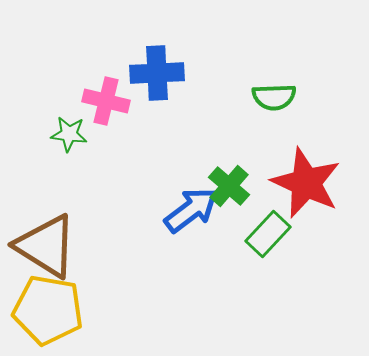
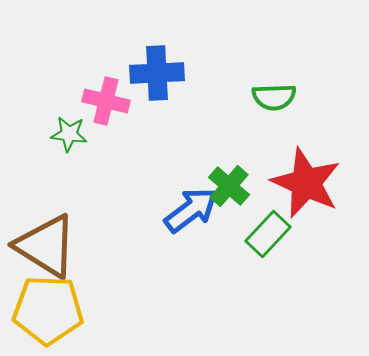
yellow pentagon: rotated 8 degrees counterclockwise
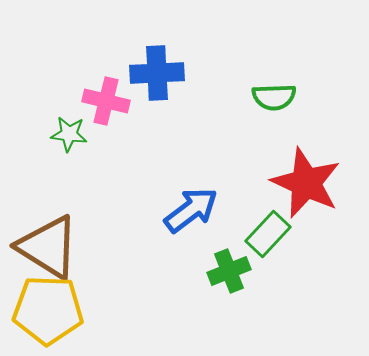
green cross: moved 85 px down; rotated 27 degrees clockwise
brown triangle: moved 2 px right, 1 px down
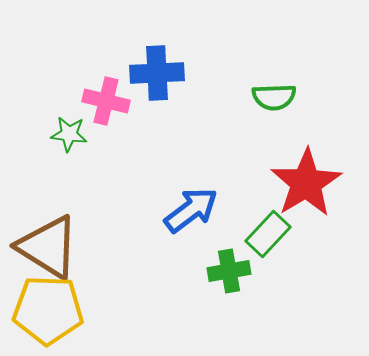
red star: rotated 16 degrees clockwise
green cross: rotated 12 degrees clockwise
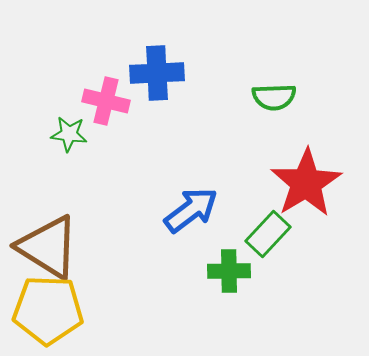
green cross: rotated 9 degrees clockwise
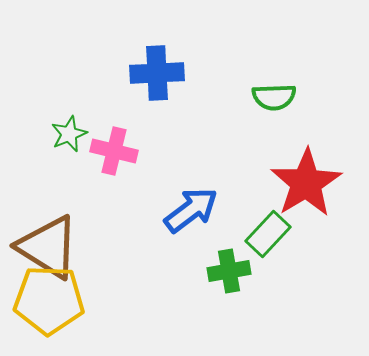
pink cross: moved 8 px right, 50 px down
green star: rotated 30 degrees counterclockwise
green cross: rotated 9 degrees counterclockwise
yellow pentagon: moved 1 px right, 10 px up
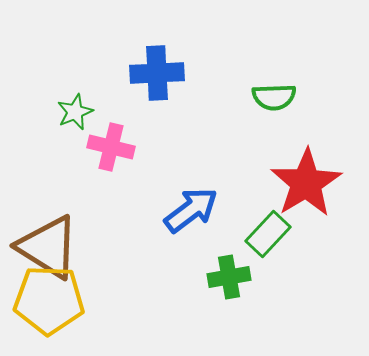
green star: moved 6 px right, 22 px up
pink cross: moved 3 px left, 4 px up
green cross: moved 6 px down
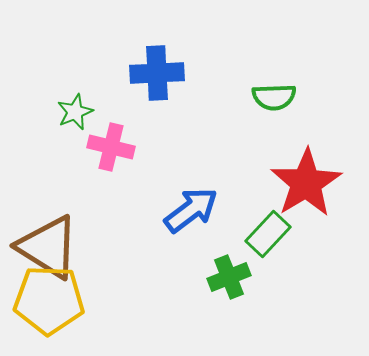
green cross: rotated 12 degrees counterclockwise
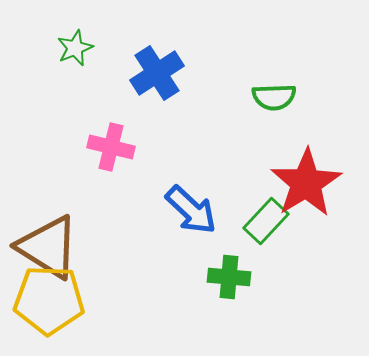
blue cross: rotated 30 degrees counterclockwise
green star: moved 64 px up
blue arrow: rotated 80 degrees clockwise
green rectangle: moved 2 px left, 13 px up
green cross: rotated 27 degrees clockwise
